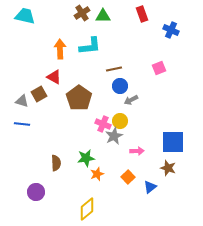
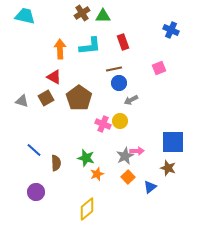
red rectangle: moved 19 px left, 28 px down
blue circle: moved 1 px left, 3 px up
brown square: moved 7 px right, 4 px down
blue line: moved 12 px right, 26 px down; rotated 35 degrees clockwise
gray star: moved 11 px right, 20 px down
green star: rotated 24 degrees clockwise
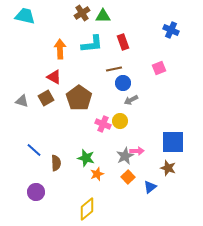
cyan L-shape: moved 2 px right, 2 px up
blue circle: moved 4 px right
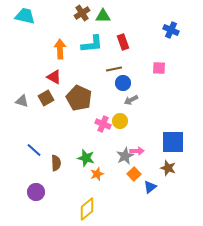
pink square: rotated 24 degrees clockwise
brown pentagon: rotated 10 degrees counterclockwise
orange square: moved 6 px right, 3 px up
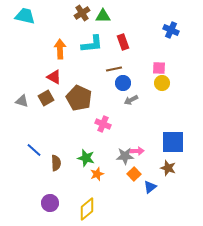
yellow circle: moved 42 px right, 38 px up
gray star: rotated 24 degrees clockwise
purple circle: moved 14 px right, 11 px down
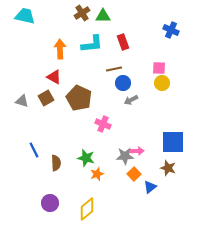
blue line: rotated 21 degrees clockwise
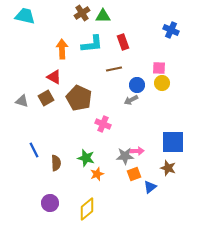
orange arrow: moved 2 px right
blue circle: moved 14 px right, 2 px down
orange square: rotated 24 degrees clockwise
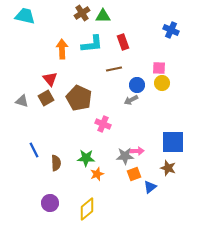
red triangle: moved 4 px left, 2 px down; rotated 21 degrees clockwise
green star: rotated 12 degrees counterclockwise
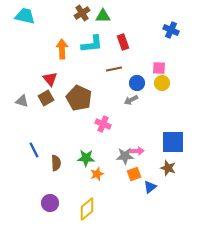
blue circle: moved 2 px up
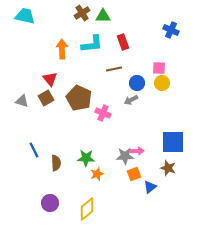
pink cross: moved 11 px up
